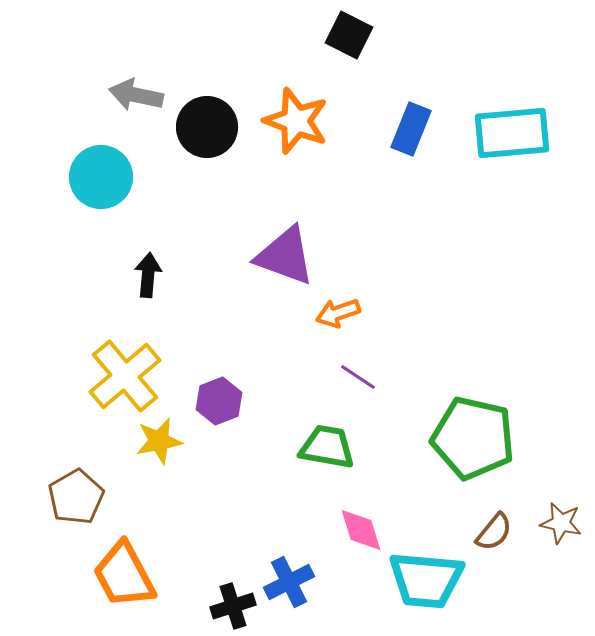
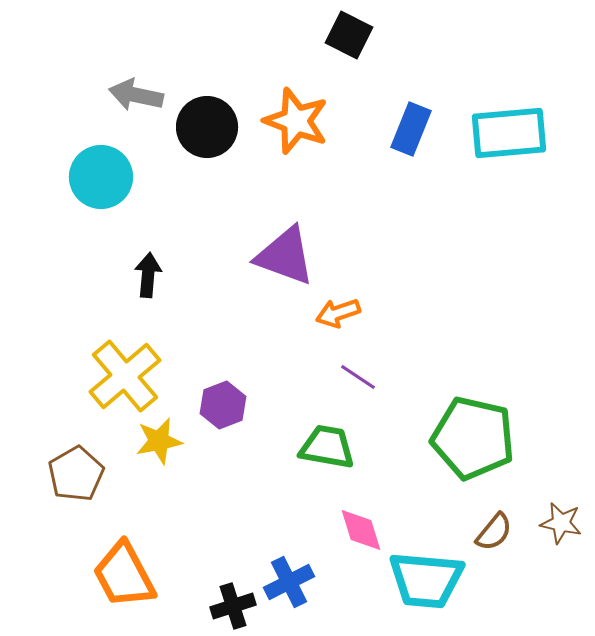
cyan rectangle: moved 3 px left
purple hexagon: moved 4 px right, 4 px down
brown pentagon: moved 23 px up
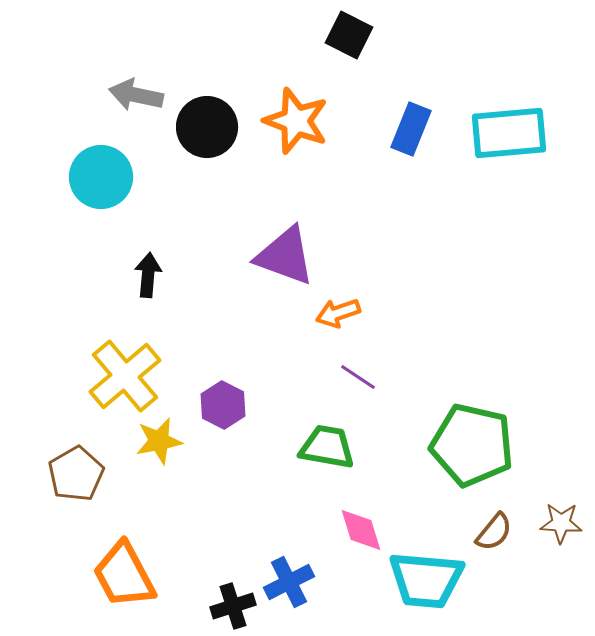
purple hexagon: rotated 12 degrees counterclockwise
green pentagon: moved 1 px left, 7 px down
brown star: rotated 9 degrees counterclockwise
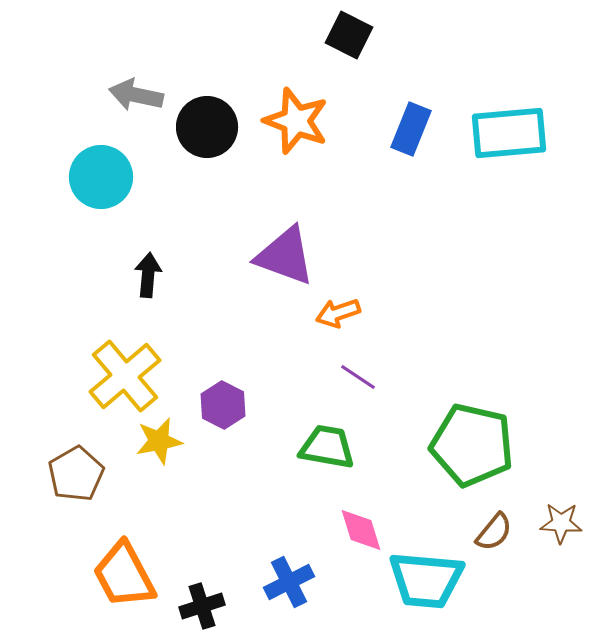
black cross: moved 31 px left
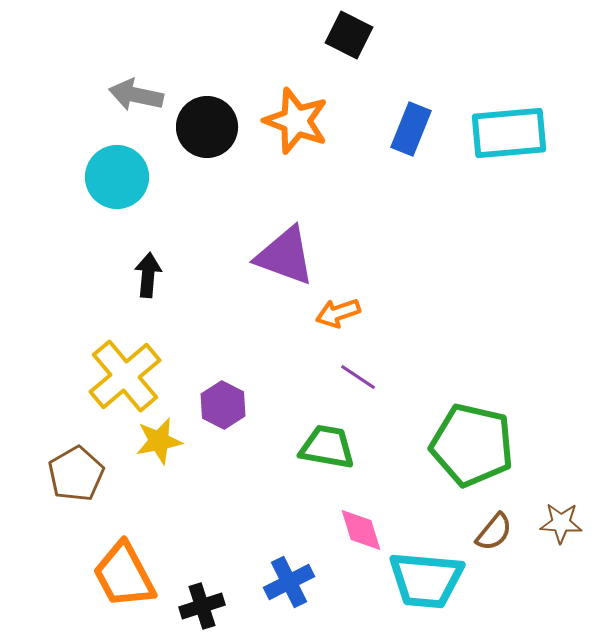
cyan circle: moved 16 px right
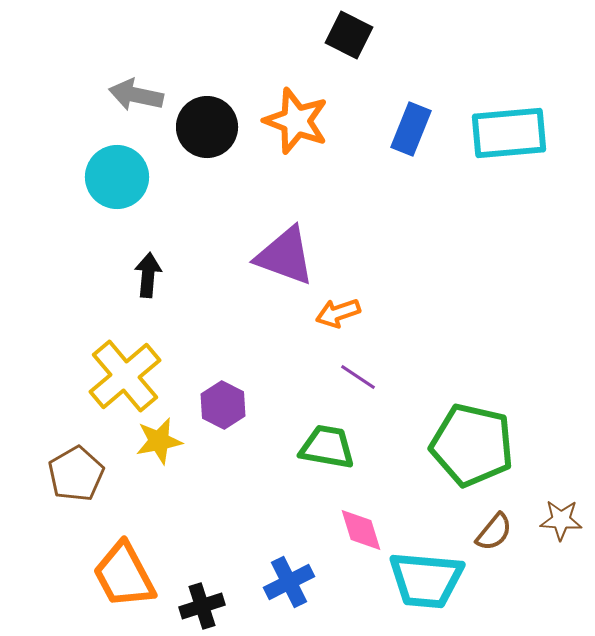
brown star: moved 3 px up
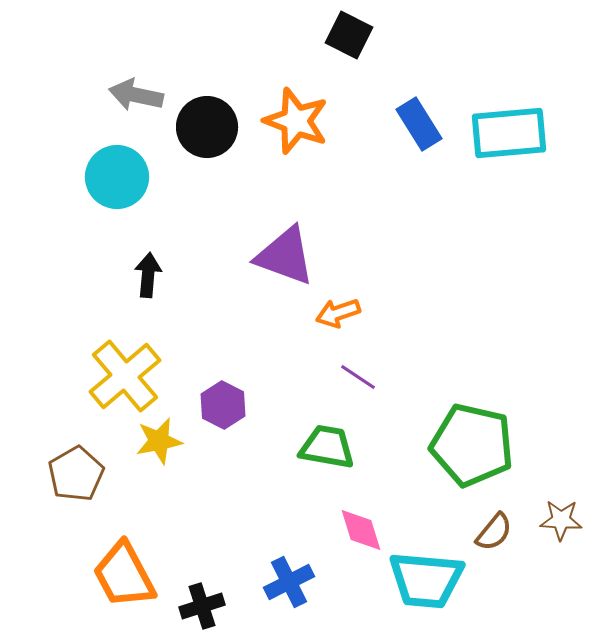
blue rectangle: moved 8 px right, 5 px up; rotated 54 degrees counterclockwise
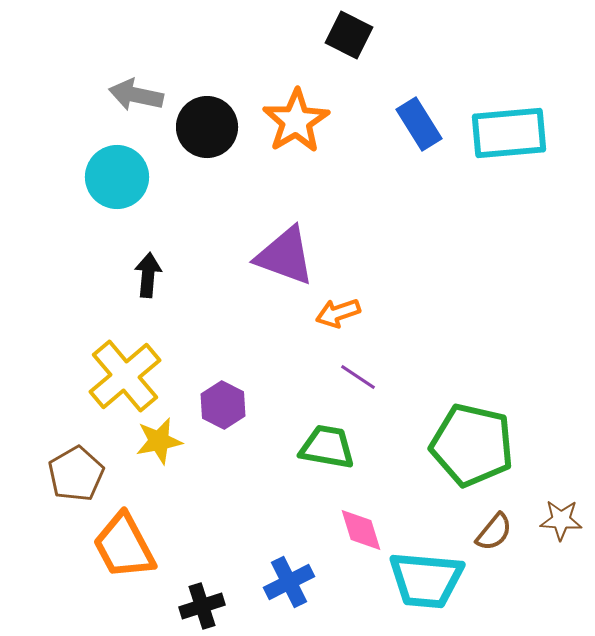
orange star: rotated 20 degrees clockwise
orange trapezoid: moved 29 px up
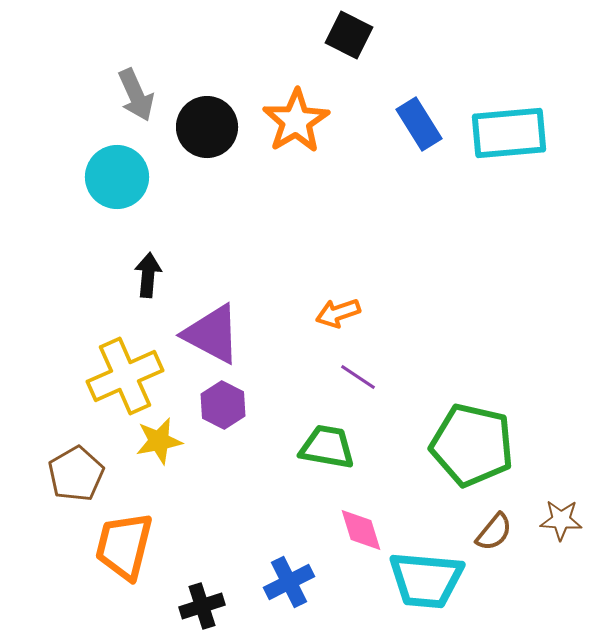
gray arrow: rotated 126 degrees counterclockwise
purple triangle: moved 73 px left, 78 px down; rotated 8 degrees clockwise
yellow cross: rotated 16 degrees clockwise
orange trapezoid: rotated 42 degrees clockwise
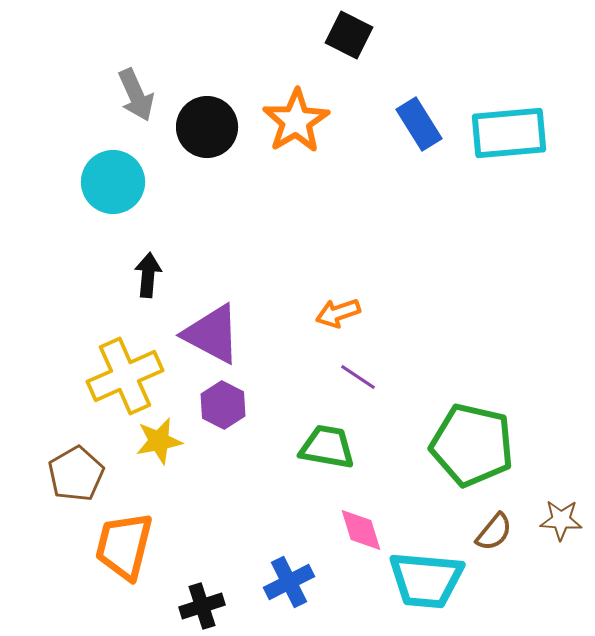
cyan circle: moved 4 px left, 5 px down
